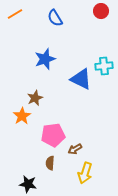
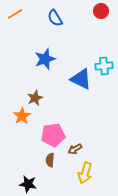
brown semicircle: moved 3 px up
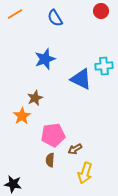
black star: moved 15 px left
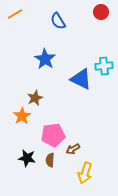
red circle: moved 1 px down
blue semicircle: moved 3 px right, 3 px down
blue star: rotated 20 degrees counterclockwise
brown arrow: moved 2 px left
black star: moved 14 px right, 26 px up
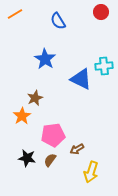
brown arrow: moved 4 px right
brown semicircle: rotated 32 degrees clockwise
yellow arrow: moved 6 px right, 1 px up
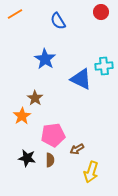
brown star: rotated 14 degrees counterclockwise
brown semicircle: rotated 144 degrees clockwise
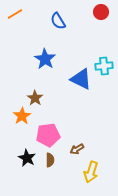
pink pentagon: moved 5 px left
black star: rotated 18 degrees clockwise
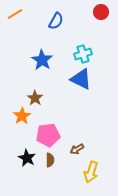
blue semicircle: moved 2 px left; rotated 120 degrees counterclockwise
blue star: moved 3 px left, 1 px down
cyan cross: moved 21 px left, 12 px up; rotated 12 degrees counterclockwise
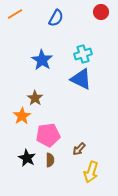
blue semicircle: moved 3 px up
brown arrow: moved 2 px right; rotated 16 degrees counterclockwise
